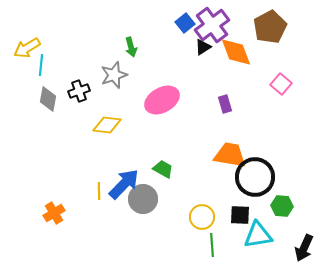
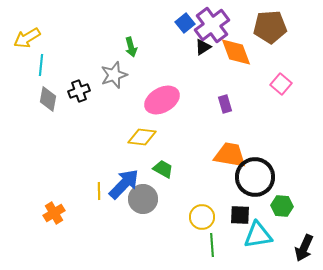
brown pentagon: rotated 24 degrees clockwise
yellow arrow: moved 10 px up
yellow diamond: moved 35 px right, 12 px down
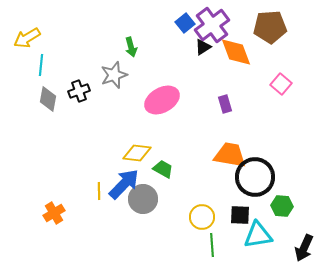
yellow diamond: moved 5 px left, 16 px down
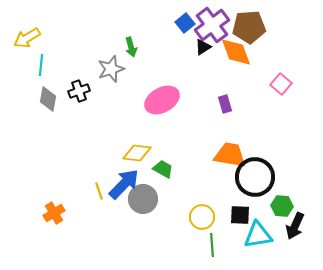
brown pentagon: moved 21 px left
gray star: moved 3 px left, 6 px up
yellow line: rotated 18 degrees counterclockwise
black arrow: moved 9 px left, 22 px up
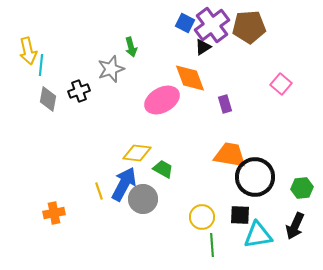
blue square: rotated 24 degrees counterclockwise
yellow arrow: moved 1 px right, 13 px down; rotated 72 degrees counterclockwise
orange diamond: moved 46 px left, 26 px down
blue arrow: rotated 16 degrees counterclockwise
green hexagon: moved 20 px right, 18 px up; rotated 10 degrees counterclockwise
orange cross: rotated 20 degrees clockwise
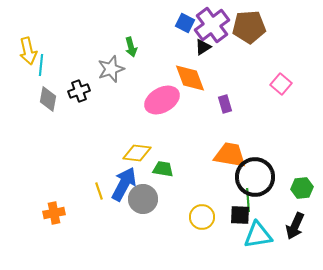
green trapezoid: rotated 20 degrees counterclockwise
green line: moved 36 px right, 45 px up
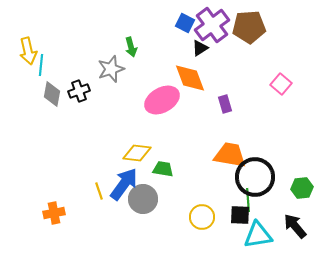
black triangle: moved 3 px left, 1 px down
gray diamond: moved 4 px right, 5 px up
blue arrow: rotated 8 degrees clockwise
black arrow: rotated 116 degrees clockwise
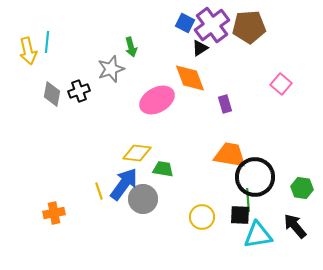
cyan line: moved 6 px right, 23 px up
pink ellipse: moved 5 px left
green hexagon: rotated 15 degrees clockwise
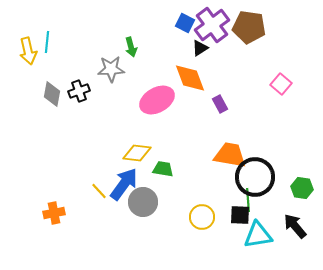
brown pentagon: rotated 12 degrees clockwise
gray star: rotated 16 degrees clockwise
purple rectangle: moved 5 px left; rotated 12 degrees counterclockwise
yellow line: rotated 24 degrees counterclockwise
gray circle: moved 3 px down
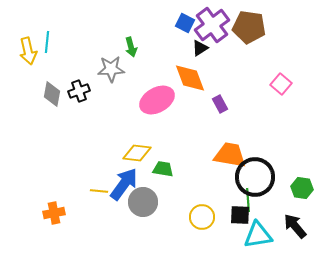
yellow line: rotated 42 degrees counterclockwise
